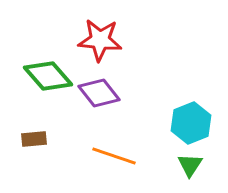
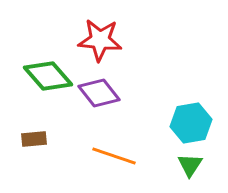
cyan hexagon: rotated 12 degrees clockwise
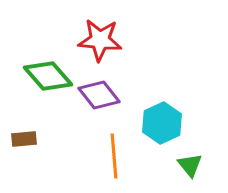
purple diamond: moved 2 px down
cyan hexagon: moved 29 px left; rotated 15 degrees counterclockwise
brown rectangle: moved 10 px left
orange line: rotated 66 degrees clockwise
green triangle: rotated 12 degrees counterclockwise
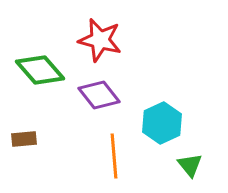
red star: rotated 9 degrees clockwise
green diamond: moved 8 px left, 6 px up
